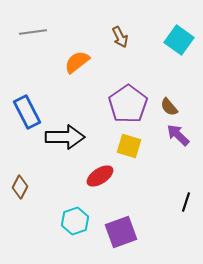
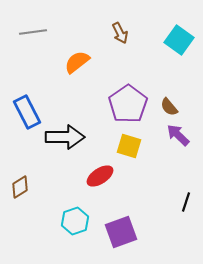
brown arrow: moved 4 px up
brown diamond: rotated 30 degrees clockwise
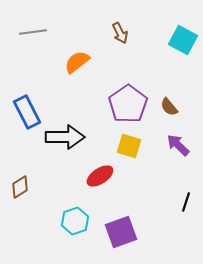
cyan square: moved 4 px right; rotated 8 degrees counterclockwise
purple arrow: moved 10 px down
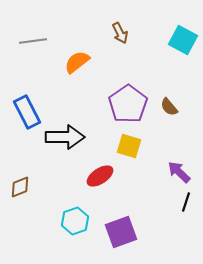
gray line: moved 9 px down
purple arrow: moved 1 px right, 27 px down
brown diamond: rotated 10 degrees clockwise
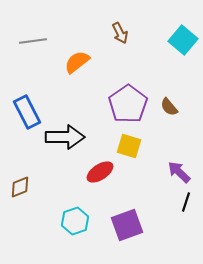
cyan square: rotated 12 degrees clockwise
red ellipse: moved 4 px up
purple square: moved 6 px right, 7 px up
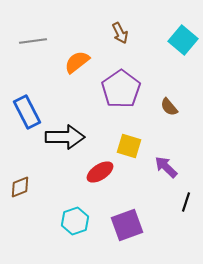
purple pentagon: moved 7 px left, 15 px up
purple arrow: moved 13 px left, 5 px up
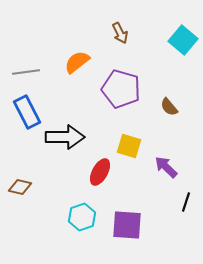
gray line: moved 7 px left, 31 px down
purple pentagon: rotated 21 degrees counterclockwise
red ellipse: rotated 28 degrees counterclockwise
brown diamond: rotated 35 degrees clockwise
cyan hexagon: moved 7 px right, 4 px up
purple square: rotated 24 degrees clockwise
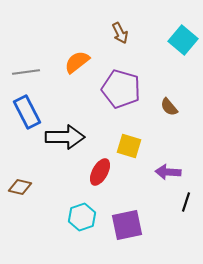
purple arrow: moved 2 px right, 5 px down; rotated 40 degrees counterclockwise
purple square: rotated 16 degrees counterclockwise
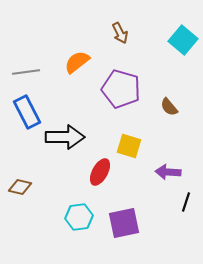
cyan hexagon: moved 3 px left; rotated 12 degrees clockwise
purple square: moved 3 px left, 2 px up
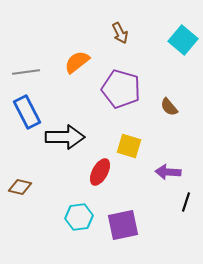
purple square: moved 1 px left, 2 px down
